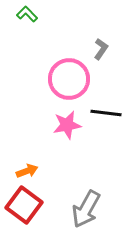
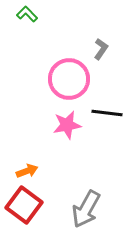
black line: moved 1 px right
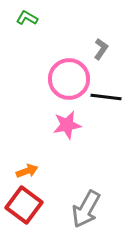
green L-shape: moved 4 px down; rotated 15 degrees counterclockwise
black line: moved 1 px left, 16 px up
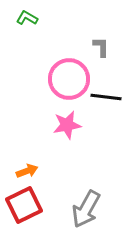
gray L-shape: moved 2 px up; rotated 35 degrees counterclockwise
red square: rotated 27 degrees clockwise
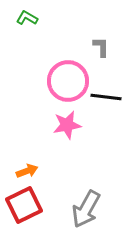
pink circle: moved 1 px left, 2 px down
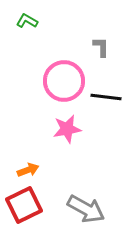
green L-shape: moved 3 px down
pink circle: moved 4 px left
pink star: moved 4 px down
orange arrow: moved 1 px right, 1 px up
gray arrow: rotated 90 degrees counterclockwise
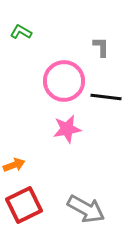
green L-shape: moved 6 px left, 11 px down
orange arrow: moved 14 px left, 5 px up
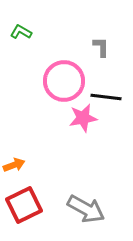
pink star: moved 16 px right, 11 px up
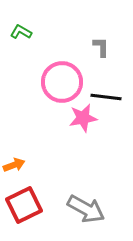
pink circle: moved 2 px left, 1 px down
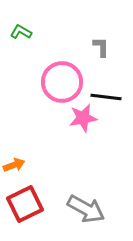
red square: moved 1 px right, 1 px up
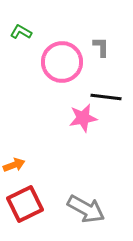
pink circle: moved 20 px up
